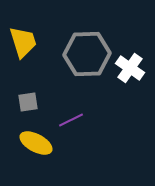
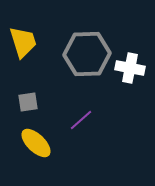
white cross: rotated 24 degrees counterclockwise
purple line: moved 10 px right; rotated 15 degrees counterclockwise
yellow ellipse: rotated 16 degrees clockwise
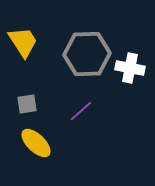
yellow trapezoid: rotated 16 degrees counterclockwise
gray square: moved 1 px left, 2 px down
purple line: moved 9 px up
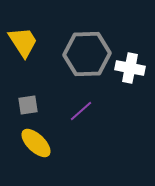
gray square: moved 1 px right, 1 px down
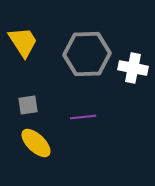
white cross: moved 3 px right
purple line: moved 2 px right, 6 px down; rotated 35 degrees clockwise
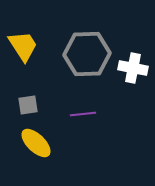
yellow trapezoid: moved 4 px down
purple line: moved 3 px up
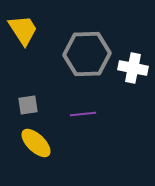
yellow trapezoid: moved 16 px up
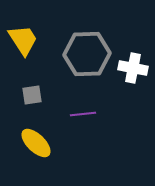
yellow trapezoid: moved 10 px down
gray square: moved 4 px right, 10 px up
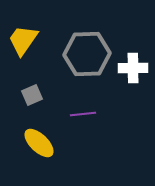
yellow trapezoid: rotated 112 degrees counterclockwise
white cross: rotated 12 degrees counterclockwise
gray square: rotated 15 degrees counterclockwise
yellow ellipse: moved 3 px right
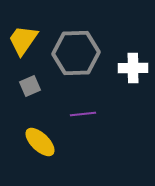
gray hexagon: moved 11 px left, 1 px up
gray square: moved 2 px left, 9 px up
yellow ellipse: moved 1 px right, 1 px up
